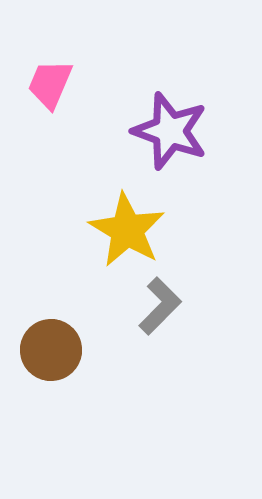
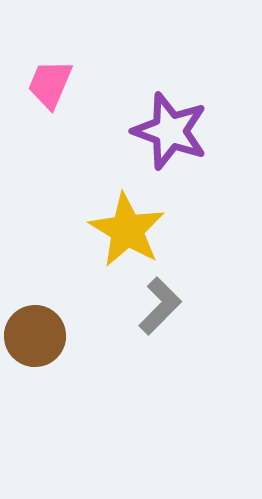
brown circle: moved 16 px left, 14 px up
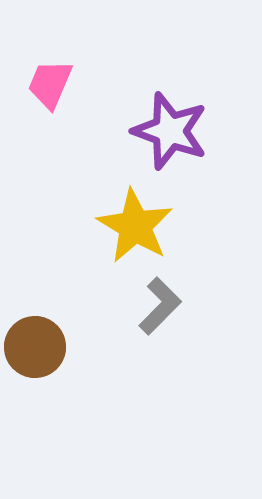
yellow star: moved 8 px right, 4 px up
brown circle: moved 11 px down
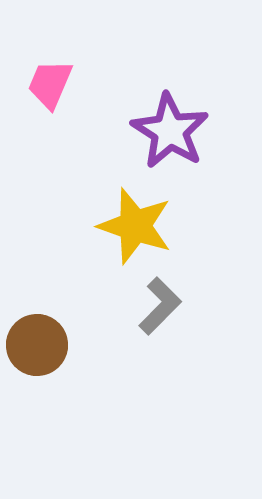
purple star: rotated 12 degrees clockwise
yellow star: rotated 12 degrees counterclockwise
brown circle: moved 2 px right, 2 px up
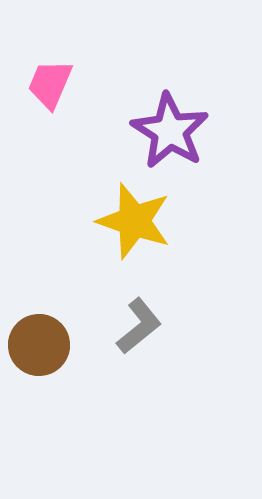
yellow star: moved 1 px left, 5 px up
gray L-shape: moved 21 px left, 20 px down; rotated 6 degrees clockwise
brown circle: moved 2 px right
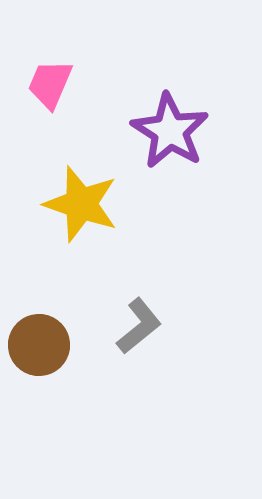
yellow star: moved 53 px left, 17 px up
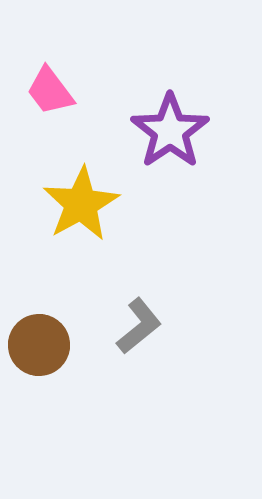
pink trapezoid: moved 7 px down; rotated 60 degrees counterclockwise
purple star: rotated 6 degrees clockwise
yellow star: rotated 24 degrees clockwise
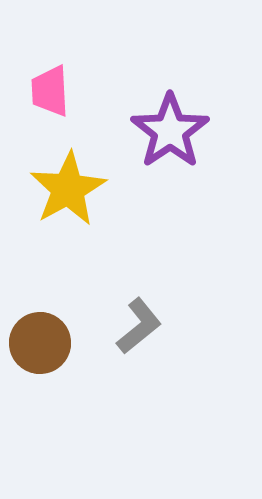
pink trapezoid: rotated 34 degrees clockwise
yellow star: moved 13 px left, 15 px up
brown circle: moved 1 px right, 2 px up
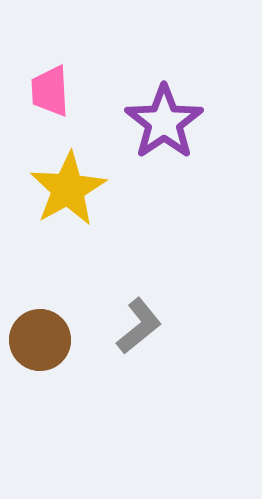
purple star: moved 6 px left, 9 px up
brown circle: moved 3 px up
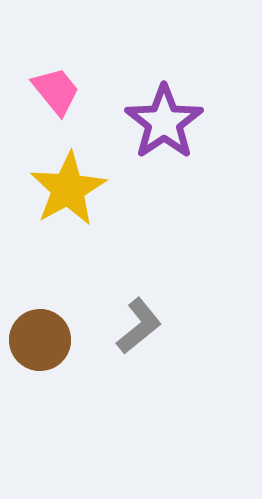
pink trapezoid: moved 6 px right; rotated 144 degrees clockwise
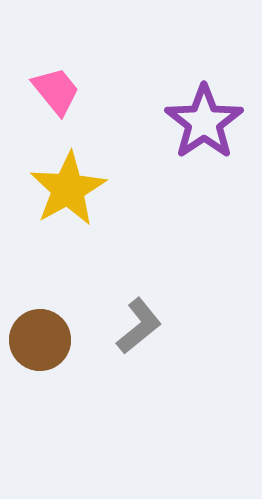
purple star: moved 40 px right
